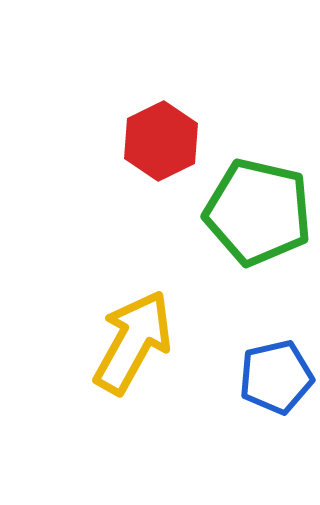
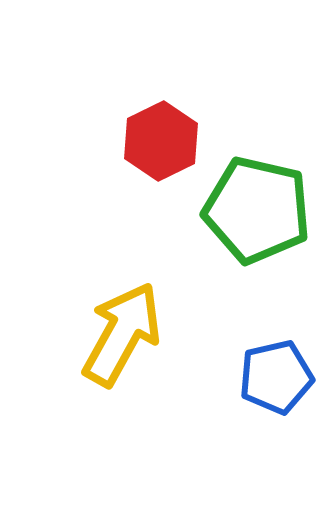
green pentagon: moved 1 px left, 2 px up
yellow arrow: moved 11 px left, 8 px up
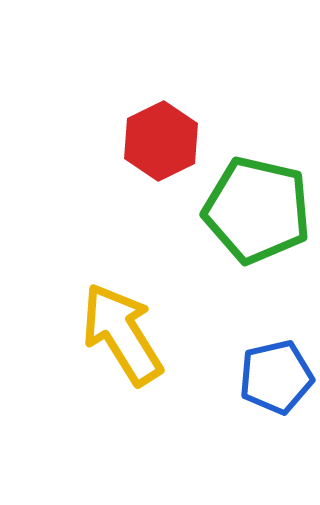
yellow arrow: rotated 61 degrees counterclockwise
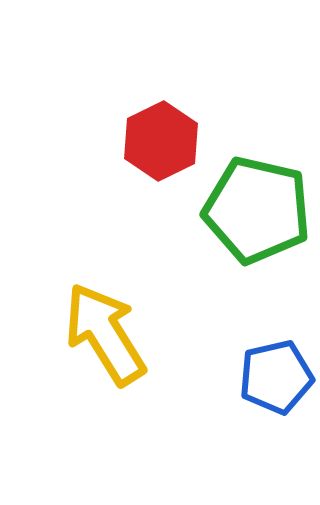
yellow arrow: moved 17 px left
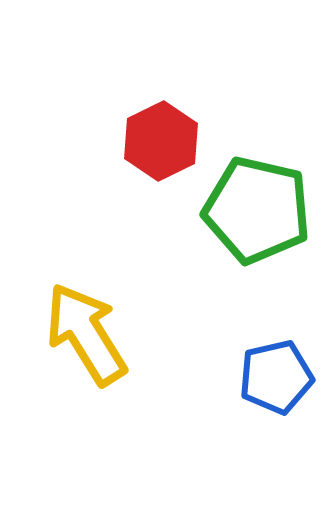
yellow arrow: moved 19 px left
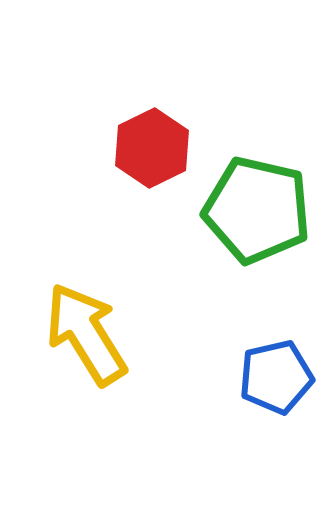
red hexagon: moved 9 px left, 7 px down
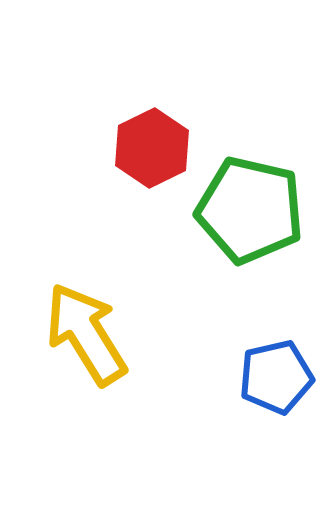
green pentagon: moved 7 px left
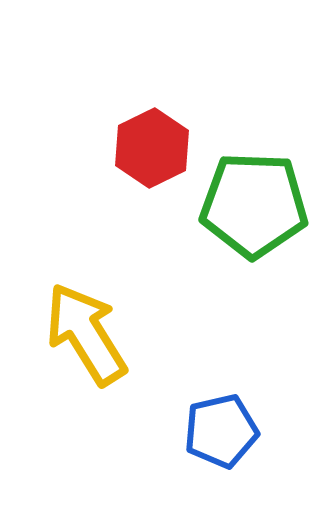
green pentagon: moved 4 px right, 5 px up; rotated 11 degrees counterclockwise
blue pentagon: moved 55 px left, 54 px down
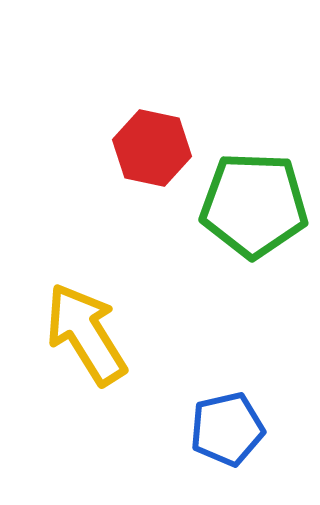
red hexagon: rotated 22 degrees counterclockwise
blue pentagon: moved 6 px right, 2 px up
